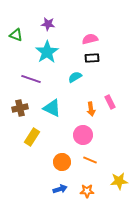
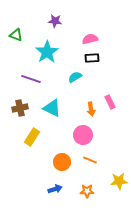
purple star: moved 7 px right, 3 px up
blue arrow: moved 5 px left
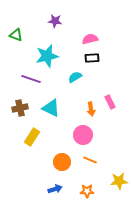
cyan star: moved 4 px down; rotated 20 degrees clockwise
cyan triangle: moved 1 px left
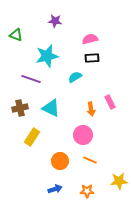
orange circle: moved 2 px left, 1 px up
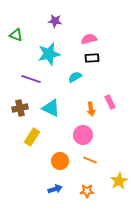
pink semicircle: moved 1 px left
cyan star: moved 2 px right, 2 px up
yellow star: rotated 24 degrees counterclockwise
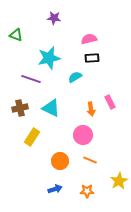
purple star: moved 1 px left, 3 px up
cyan star: moved 4 px down
